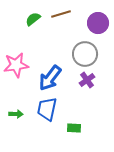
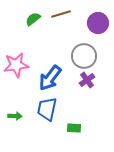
gray circle: moved 1 px left, 2 px down
green arrow: moved 1 px left, 2 px down
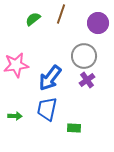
brown line: rotated 54 degrees counterclockwise
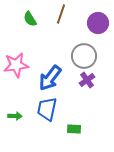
green semicircle: moved 3 px left; rotated 84 degrees counterclockwise
green rectangle: moved 1 px down
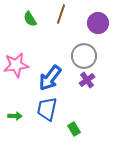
green rectangle: rotated 56 degrees clockwise
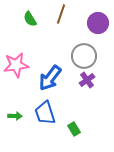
blue trapezoid: moved 2 px left, 4 px down; rotated 30 degrees counterclockwise
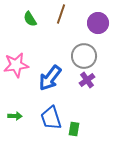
blue trapezoid: moved 6 px right, 5 px down
green rectangle: rotated 40 degrees clockwise
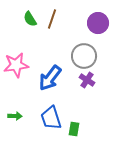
brown line: moved 9 px left, 5 px down
purple cross: rotated 21 degrees counterclockwise
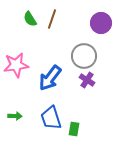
purple circle: moved 3 px right
